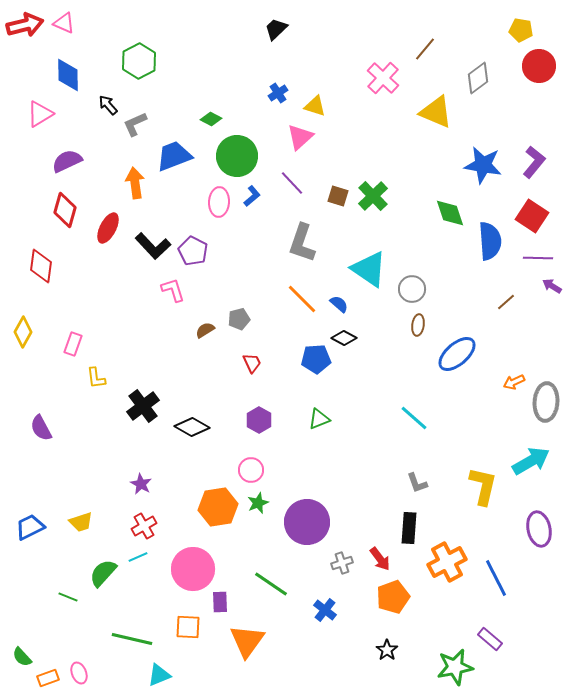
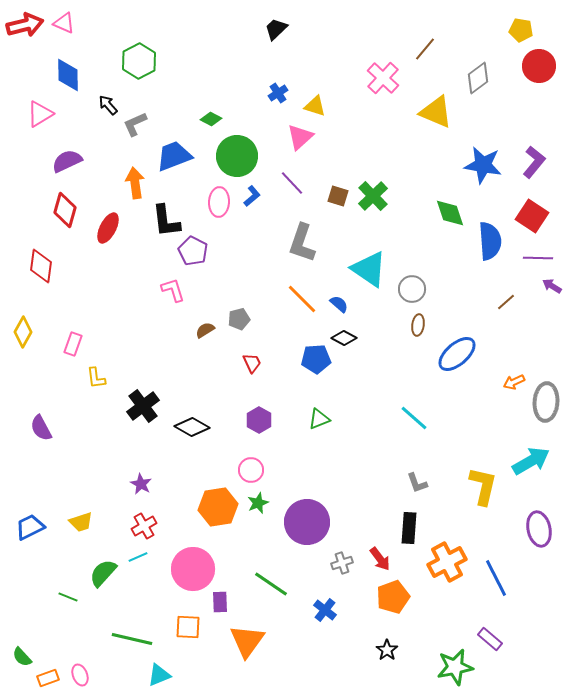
black L-shape at (153, 246): moved 13 px right, 25 px up; rotated 36 degrees clockwise
pink ellipse at (79, 673): moved 1 px right, 2 px down
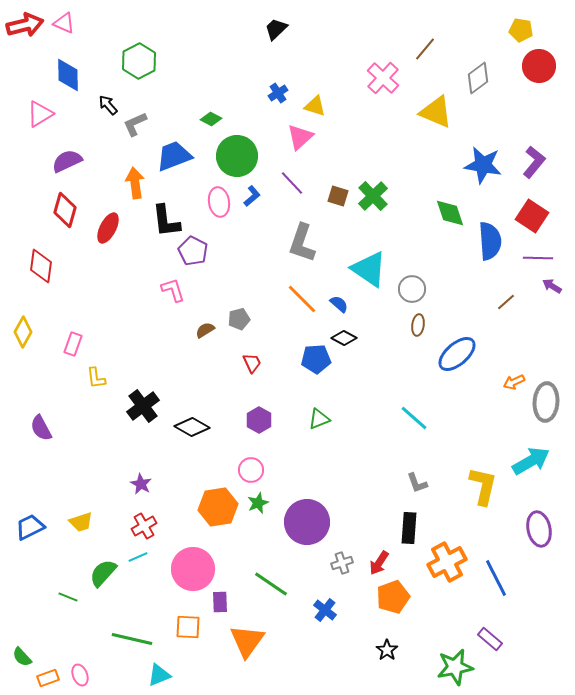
pink ellipse at (219, 202): rotated 12 degrees counterclockwise
red arrow at (380, 559): moved 1 px left, 4 px down; rotated 70 degrees clockwise
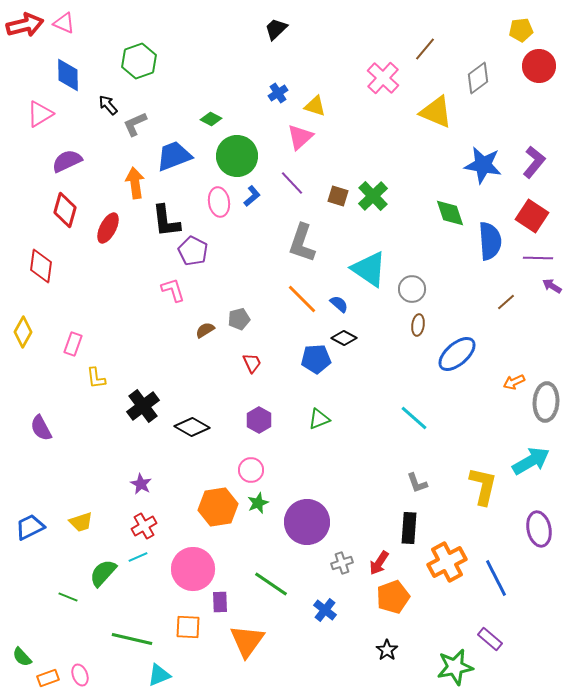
yellow pentagon at (521, 30): rotated 15 degrees counterclockwise
green hexagon at (139, 61): rotated 8 degrees clockwise
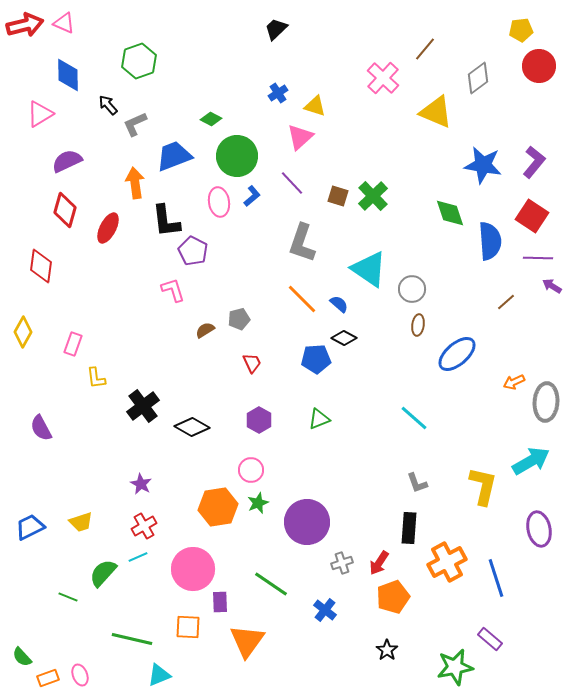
blue line at (496, 578): rotated 9 degrees clockwise
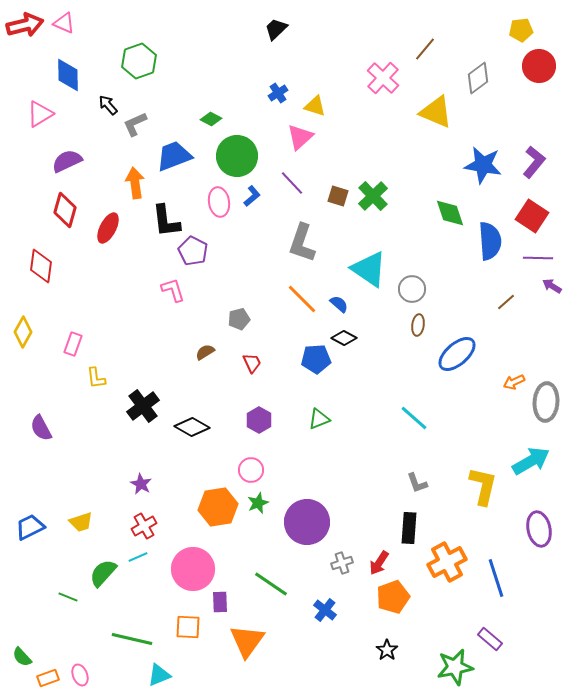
brown semicircle at (205, 330): moved 22 px down
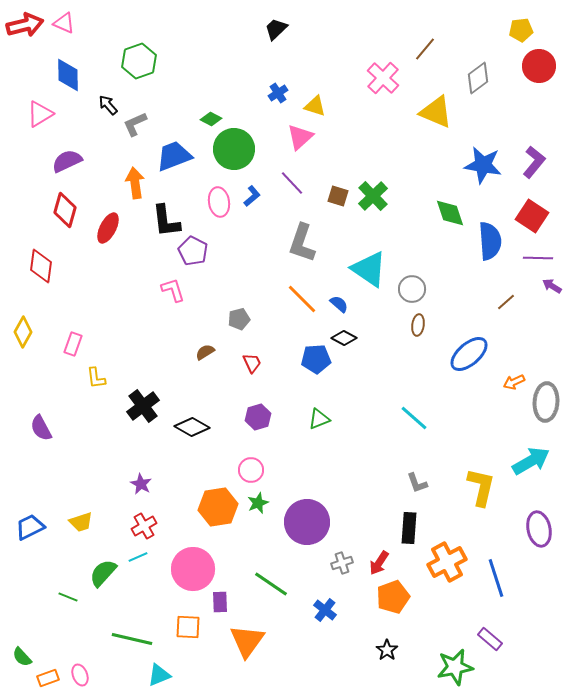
green circle at (237, 156): moved 3 px left, 7 px up
blue ellipse at (457, 354): moved 12 px right
purple hexagon at (259, 420): moved 1 px left, 3 px up; rotated 15 degrees clockwise
yellow L-shape at (483, 486): moved 2 px left, 1 px down
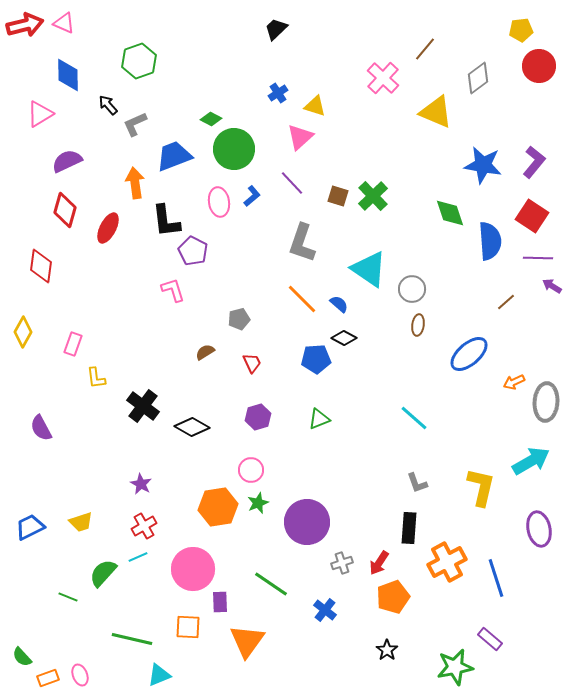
black cross at (143, 406): rotated 16 degrees counterclockwise
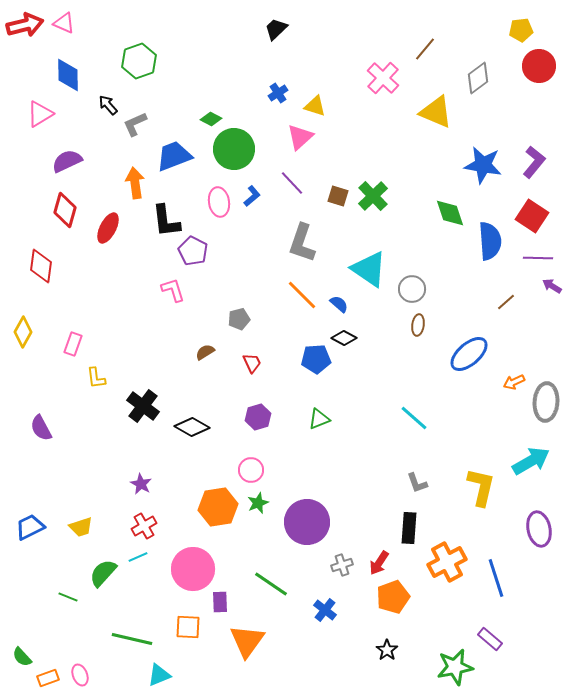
orange line at (302, 299): moved 4 px up
yellow trapezoid at (81, 522): moved 5 px down
gray cross at (342, 563): moved 2 px down
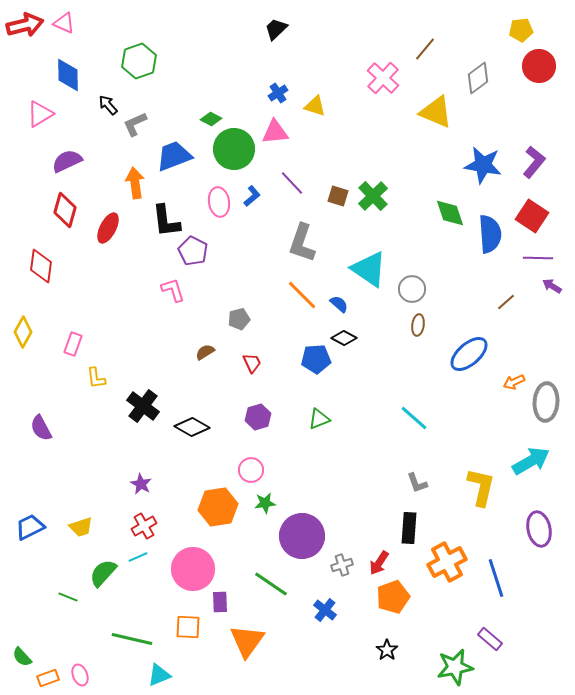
pink triangle at (300, 137): moved 25 px left, 5 px up; rotated 36 degrees clockwise
blue semicircle at (490, 241): moved 7 px up
green star at (258, 503): moved 7 px right; rotated 15 degrees clockwise
purple circle at (307, 522): moved 5 px left, 14 px down
